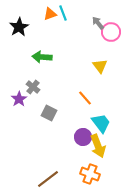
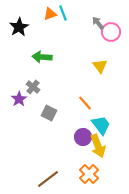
orange line: moved 5 px down
cyan trapezoid: moved 2 px down
orange cross: moved 1 px left; rotated 24 degrees clockwise
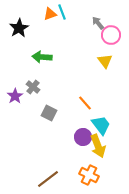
cyan line: moved 1 px left, 1 px up
black star: moved 1 px down
pink circle: moved 3 px down
yellow triangle: moved 5 px right, 5 px up
purple star: moved 4 px left, 3 px up
orange cross: moved 1 px down; rotated 18 degrees counterclockwise
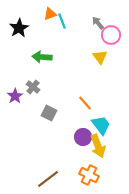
cyan line: moved 9 px down
yellow triangle: moved 5 px left, 4 px up
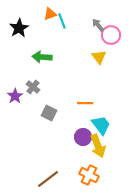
gray arrow: moved 2 px down
yellow triangle: moved 1 px left
orange line: rotated 49 degrees counterclockwise
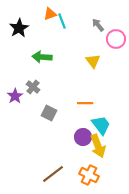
pink circle: moved 5 px right, 4 px down
yellow triangle: moved 6 px left, 4 px down
brown line: moved 5 px right, 5 px up
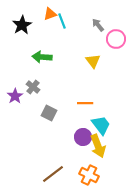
black star: moved 3 px right, 3 px up
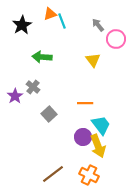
yellow triangle: moved 1 px up
gray square: moved 1 px down; rotated 21 degrees clockwise
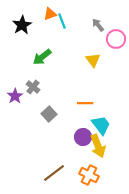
green arrow: rotated 42 degrees counterclockwise
brown line: moved 1 px right, 1 px up
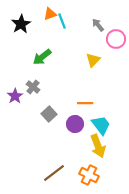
black star: moved 1 px left, 1 px up
yellow triangle: rotated 21 degrees clockwise
purple circle: moved 8 px left, 13 px up
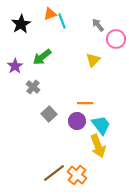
purple star: moved 30 px up
purple circle: moved 2 px right, 3 px up
orange cross: moved 12 px left; rotated 12 degrees clockwise
